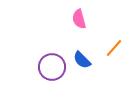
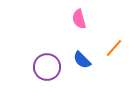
purple circle: moved 5 px left
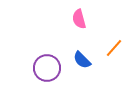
purple circle: moved 1 px down
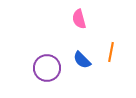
orange line: moved 3 px left, 4 px down; rotated 30 degrees counterclockwise
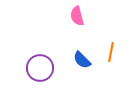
pink semicircle: moved 2 px left, 3 px up
purple circle: moved 7 px left
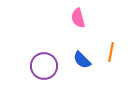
pink semicircle: moved 1 px right, 2 px down
purple circle: moved 4 px right, 2 px up
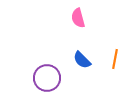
orange line: moved 4 px right, 7 px down
purple circle: moved 3 px right, 12 px down
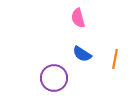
blue semicircle: moved 6 px up; rotated 12 degrees counterclockwise
purple circle: moved 7 px right
